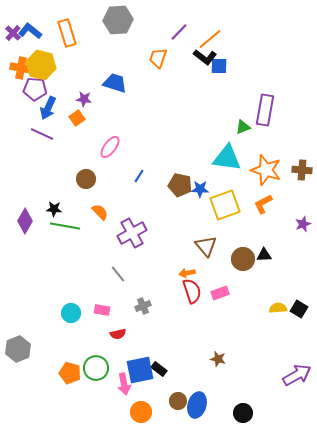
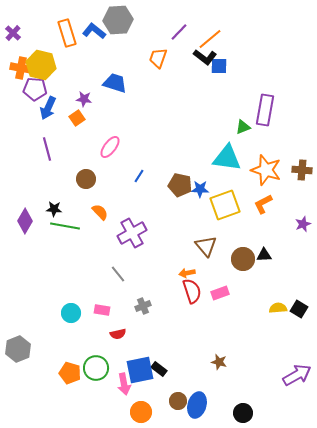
blue L-shape at (30, 31): moved 64 px right
purple line at (42, 134): moved 5 px right, 15 px down; rotated 50 degrees clockwise
brown star at (218, 359): moved 1 px right, 3 px down
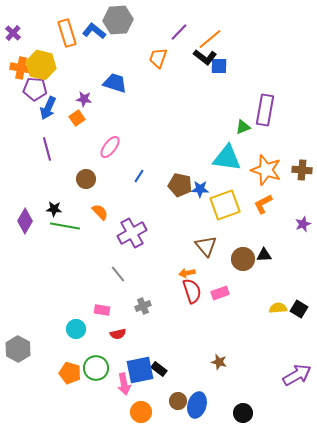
cyan circle at (71, 313): moved 5 px right, 16 px down
gray hexagon at (18, 349): rotated 10 degrees counterclockwise
